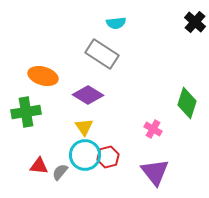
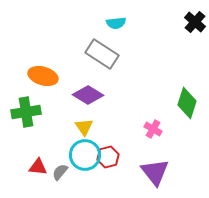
red triangle: moved 1 px left, 1 px down
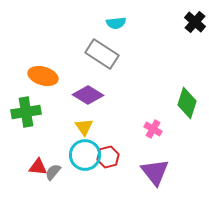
gray semicircle: moved 7 px left
